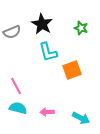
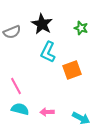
cyan L-shape: rotated 40 degrees clockwise
cyan semicircle: moved 2 px right, 1 px down
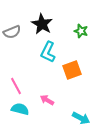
green star: moved 3 px down
pink arrow: moved 12 px up; rotated 32 degrees clockwise
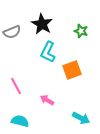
cyan semicircle: moved 12 px down
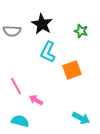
gray semicircle: moved 1 px up; rotated 24 degrees clockwise
pink arrow: moved 11 px left
